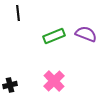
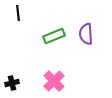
purple semicircle: rotated 115 degrees counterclockwise
black cross: moved 2 px right, 2 px up
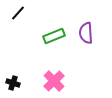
black line: rotated 49 degrees clockwise
purple semicircle: moved 1 px up
black cross: moved 1 px right; rotated 32 degrees clockwise
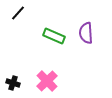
green rectangle: rotated 45 degrees clockwise
pink cross: moved 7 px left
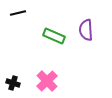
black line: rotated 35 degrees clockwise
purple semicircle: moved 3 px up
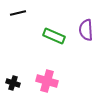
pink cross: rotated 30 degrees counterclockwise
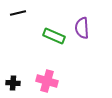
purple semicircle: moved 4 px left, 2 px up
black cross: rotated 16 degrees counterclockwise
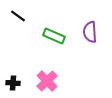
black line: moved 3 px down; rotated 49 degrees clockwise
purple semicircle: moved 8 px right, 4 px down
pink cross: rotated 30 degrees clockwise
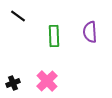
green rectangle: rotated 65 degrees clockwise
black cross: rotated 24 degrees counterclockwise
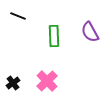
black line: rotated 14 degrees counterclockwise
purple semicircle: rotated 25 degrees counterclockwise
black cross: rotated 16 degrees counterclockwise
